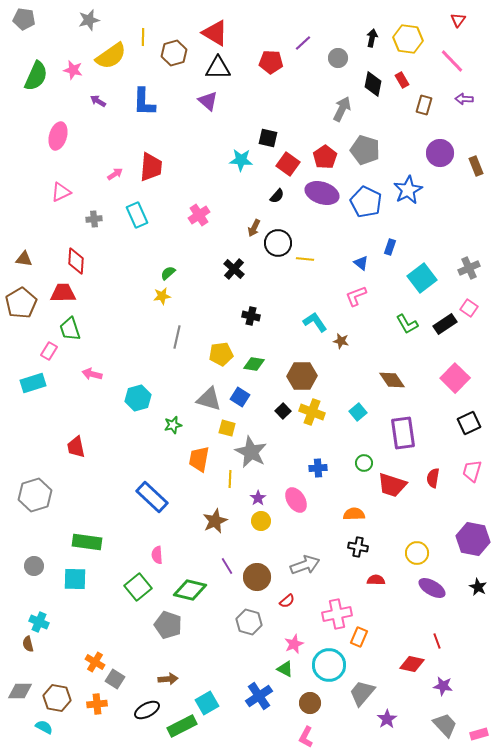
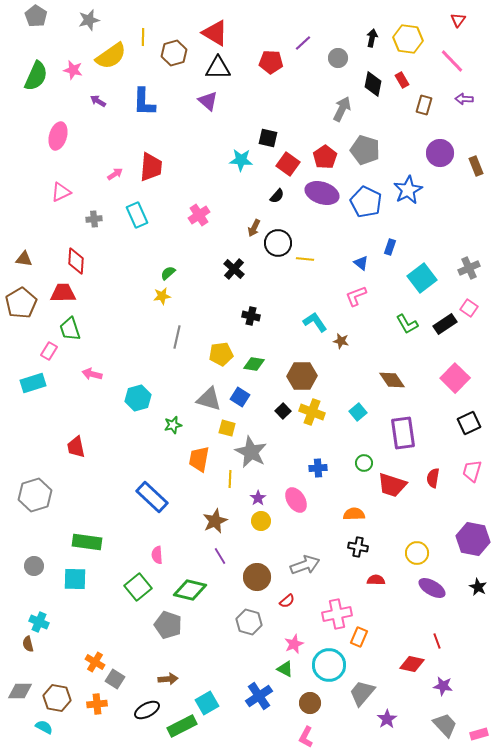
gray pentagon at (24, 19): moved 12 px right, 3 px up; rotated 25 degrees clockwise
purple line at (227, 566): moved 7 px left, 10 px up
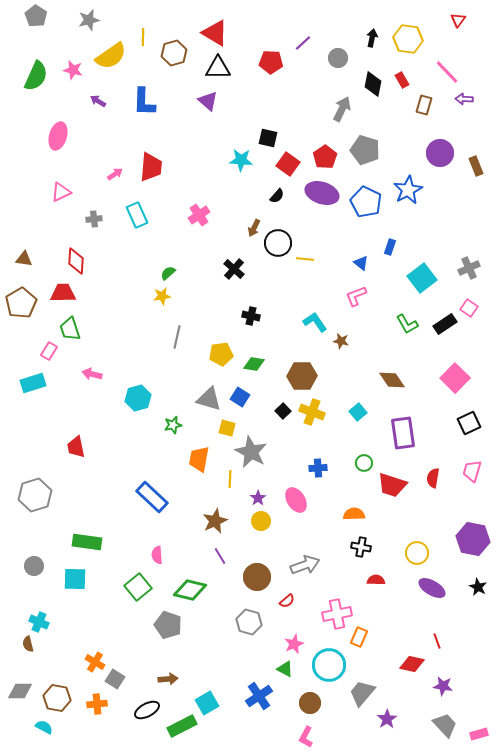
pink line at (452, 61): moved 5 px left, 11 px down
black cross at (358, 547): moved 3 px right
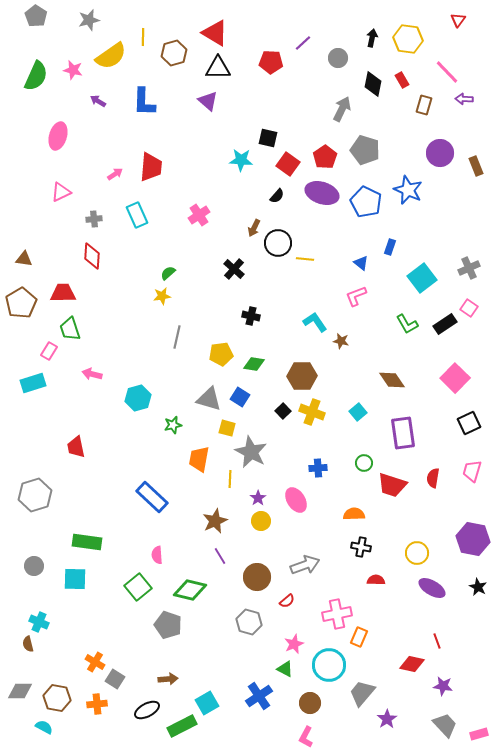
blue star at (408, 190): rotated 20 degrees counterclockwise
red diamond at (76, 261): moved 16 px right, 5 px up
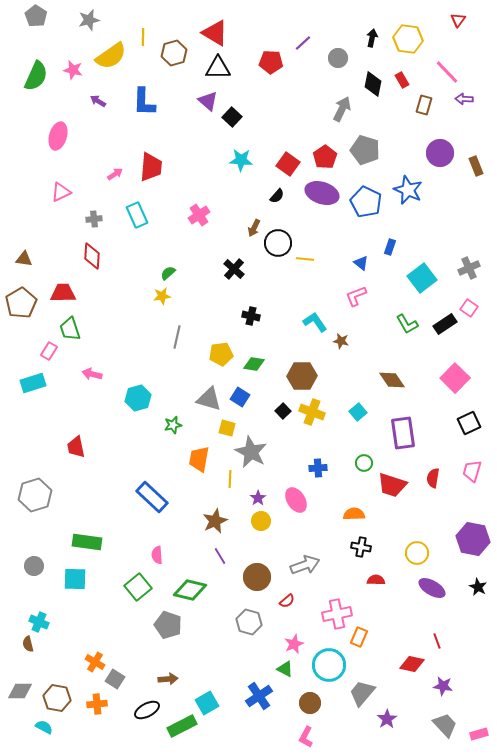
black square at (268, 138): moved 36 px left, 21 px up; rotated 30 degrees clockwise
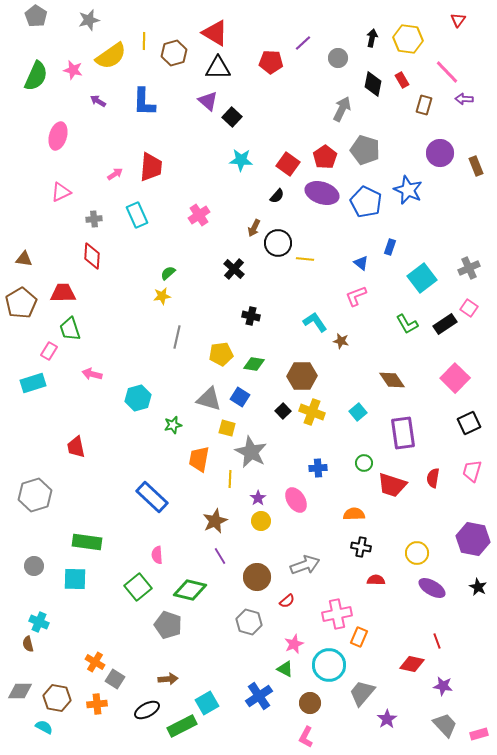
yellow line at (143, 37): moved 1 px right, 4 px down
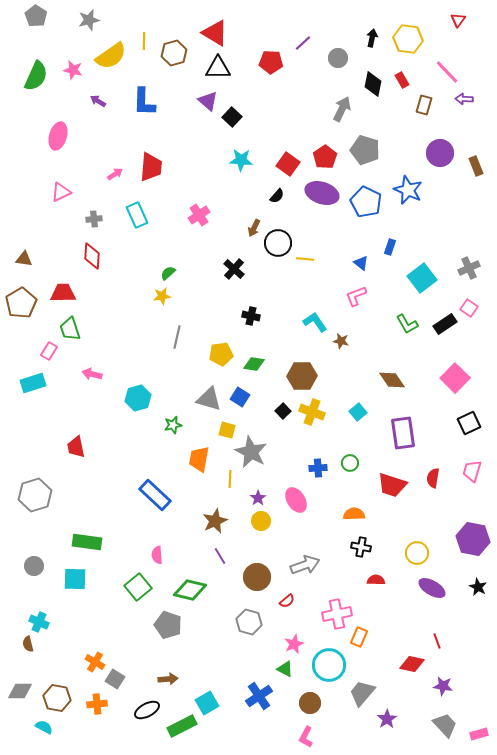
yellow square at (227, 428): moved 2 px down
green circle at (364, 463): moved 14 px left
blue rectangle at (152, 497): moved 3 px right, 2 px up
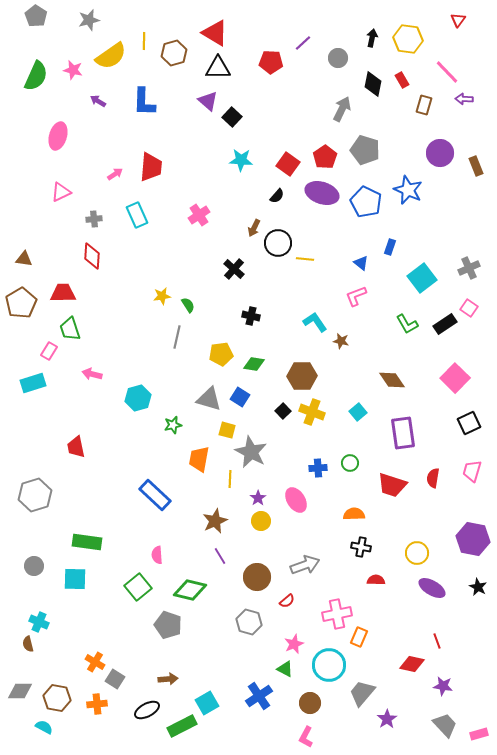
green semicircle at (168, 273): moved 20 px right, 32 px down; rotated 98 degrees clockwise
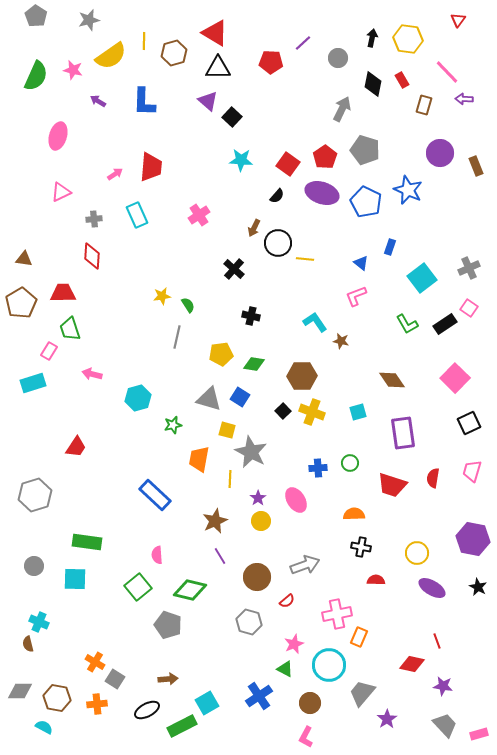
cyan square at (358, 412): rotated 24 degrees clockwise
red trapezoid at (76, 447): rotated 135 degrees counterclockwise
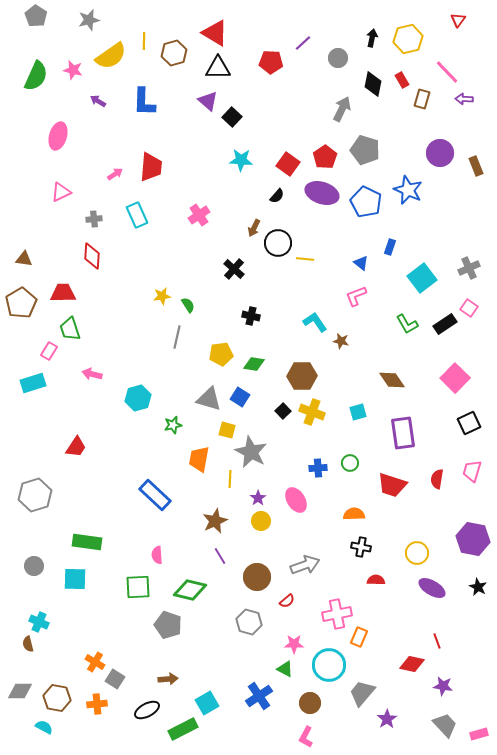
yellow hexagon at (408, 39): rotated 20 degrees counterclockwise
brown rectangle at (424, 105): moved 2 px left, 6 px up
red semicircle at (433, 478): moved 4 px right, 1 px down
green square at (138, 587): rotated 36 degrees clockwise
pink star at (294, 644): rotated 24 degrees clockwise
green rectangle at (182, 726): moved 1 px right, 3 px down
